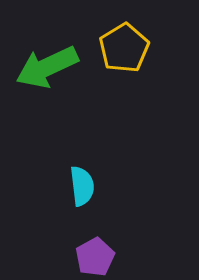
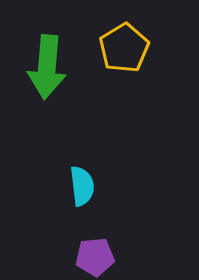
green arrow: rotated 60 degrees counterclockwise
purple pentagon: rotated 24 degrees clockwise
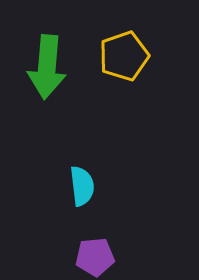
yellow pentagon: moved 8 px down; rotated 12 degrees clockwise
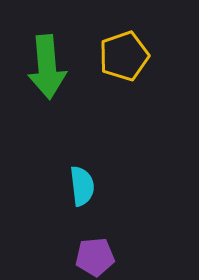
green arrow: rotated 10 degrees counterclockwise
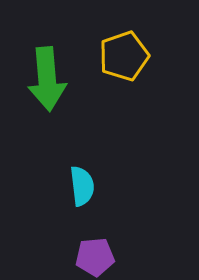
green arrow: moved 12 px down
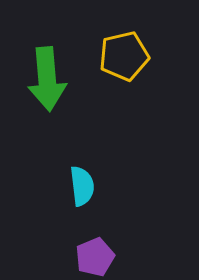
yellow pentagon: rotated 6 degrees clockwise
purple pentagon: rotated 18 degrees counterclockwise
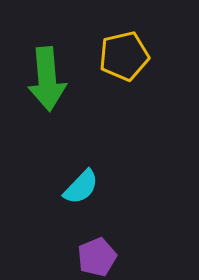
cyan semicircle: moved 1 px left, 1 px down; rotated 51 degrees clockwise
purple pentagon: moved 2 px right
